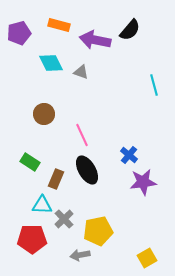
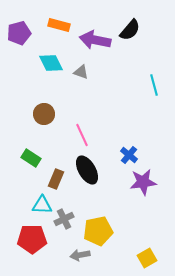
green rectangle: moved 1 px right, 4 px up
gray cross: rotated 18 degrees clockwise
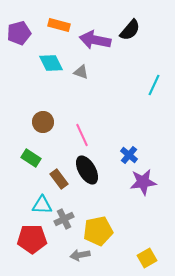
cyan line: rotated 40 degrees clockwise
brown circle: moved 1 px left, 8 px down
brown rectangle: moved 3 px right; rotated 60 degrees counterclockwise
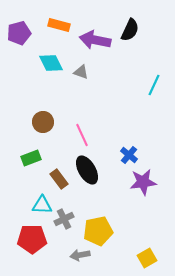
black semicircle: rotated 15 degrees counterclockwise
green rectangle: rotated 54 degrees counterclockwise
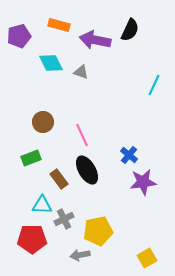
purple pentagon: moved 3 px down
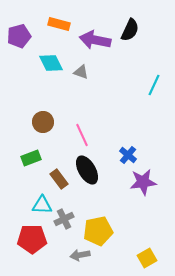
orange rectangle: moved 1 px up
blue cross: moved 1 px left
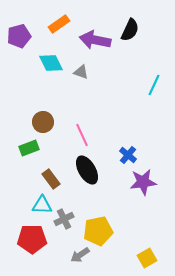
orange rectangle: rotated 50 degrees counterclockwise
green rectangle: moved 2 px left, 10 px up
brown rectangle: moved 8 px left
gray arrow: rotated 24 degrees counterclockwise
